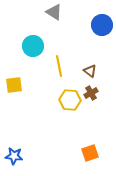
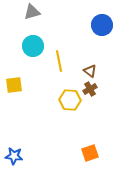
gray triangle: moved 22 px left; rotated 48 degrees counterclockwise
yellow line: moved 5 px up
brown cross: moved 1 px left, 4 px up
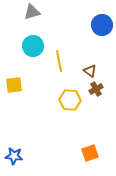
brown cross: moved 6 px right
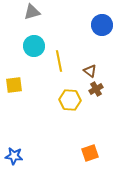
cyan circle: moved 1 px right
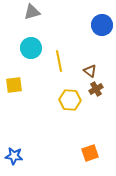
cyan circle: moved 3 px left, 2 px down
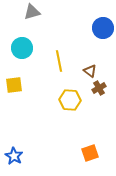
blue circle: moved 1 px right, 3 px down
cyan circle: moved 9 px left
brown cross: moved 3 px right, 1 px up
blue star: rotated 24 degrees clockwise
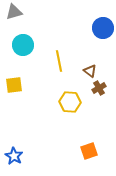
gray triangle: moved 18 px left
cyan circle: moved 1 px right, 3 px up
yellow hexagon: moved 2 px down
orange square: moved 1 px left, 2 px up
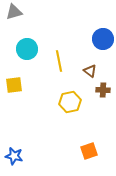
blue circle: moved 11 px down
cyan circle: moved 4 px right, 4 px down
brown cross: moved 4 px right, 2 px down; rotated 32 degrees clockwise
yellow hexagon: rotated 15 degrees counterclockwise
blue star: rotated 18 degrees counterclockwise
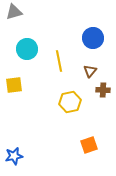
blue circle: moved 10 px left, 1 px up
brown triangle: rotated 32 degrees clockwise
orange square: moved 6 px up
blue star: rotated 24 degrees counterclockwise
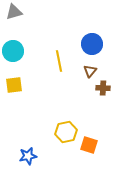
blue circle: moved 1 px left, 6 px down
cyan circle: moved 14 px left, 2 px down
brown cross: moved 2 px up
yellow hexagon: moved 4 px left, 30 px down
orange square: rotated 36 degrees clockwise
blue star: moved 14 px right
